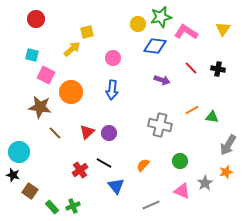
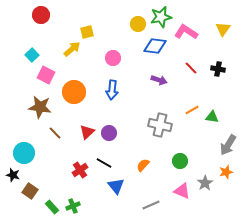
red circle: moved 5 px right, 4 px up
cyan square: rotated 32 degrees clockwise
purple arrow: moved 3 px left
orange circle: moved 3 px right
cyan circle: moved 5 px right, 1 px down
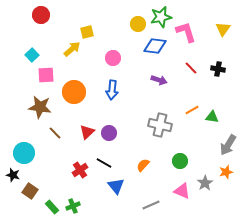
pink L-shape: rotated 40 degrees clockwise
pink square: rotated 30 degrees counterclockwise
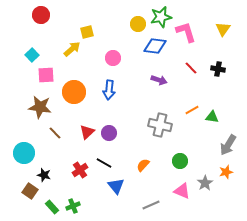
blue arrow: moved 3 px left
black star: moved 31 px right
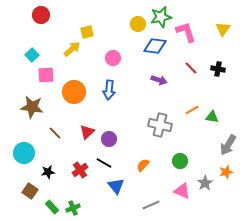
brown star: moved 8 px left
purple circle: moved 6 px down
black star: moved 4 px right, 3 px up; rotated 24 degrees counterclockwise
green cross: moved 2 px down
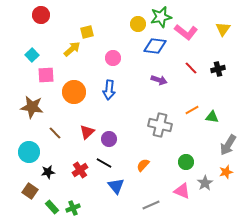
pink L-shape: rotated 145 degrees clockwise
black cross: rotated 24 degrees counterclockwise
cyan circle: moved 5 px right, 1 px up
green circle: moved 6 px right, 1 px down
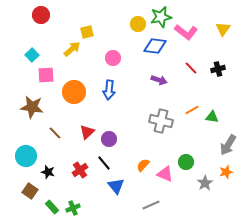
gray cross: moved 1 px right, 4 px up
cyan circle: moved 3 px left, 4 px down
black line: rotated 21 degrees clockwise
black star: rotated 24 degrees clockwise
pink triangle: moved 17 px left, 17 px up
